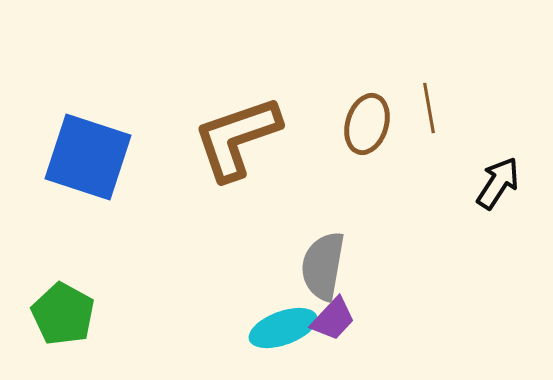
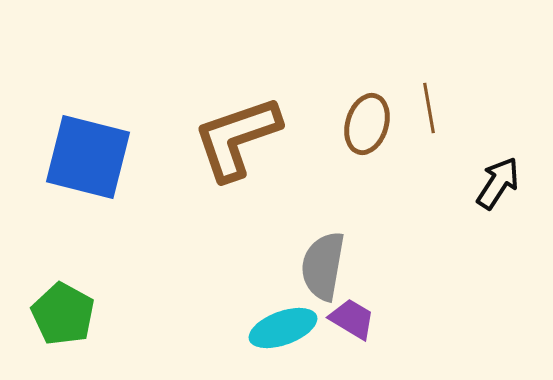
blue square: rotated 4 degrees counterclockwise
purple trapezoid: moved 19 px right; rotated 102 degrees counterclockwise
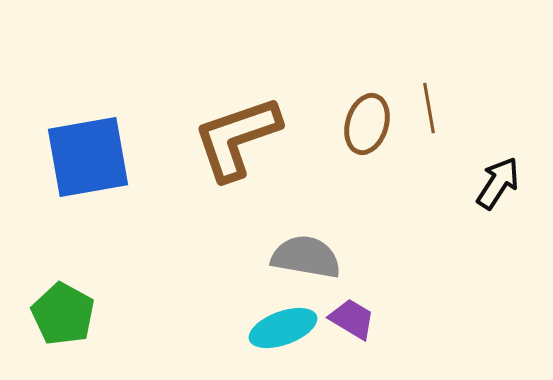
blue square: rotated 24 degrees counterclockwise
gray semicircle: moved 17 px left, 9 px up; rotated 90 degrees clockwise
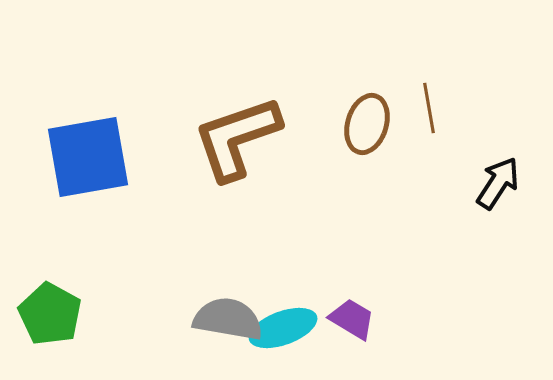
gray semicircle: moved 78 px left, 62 px down
green pentagon: moved 13 px left
